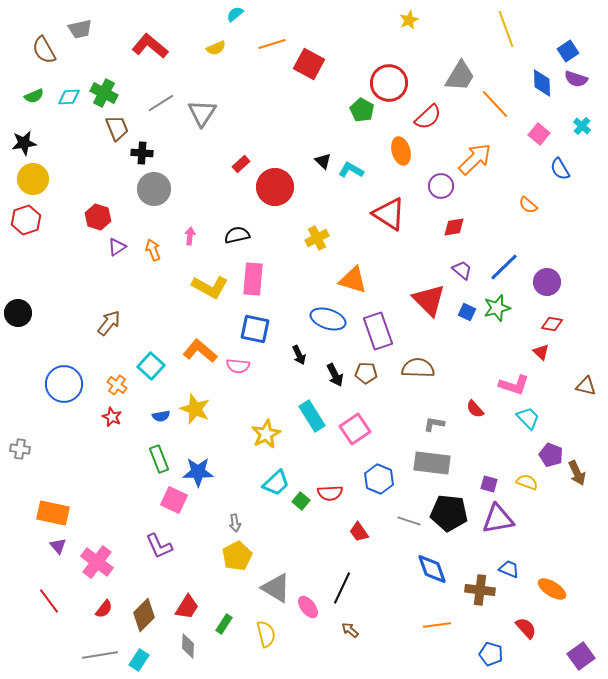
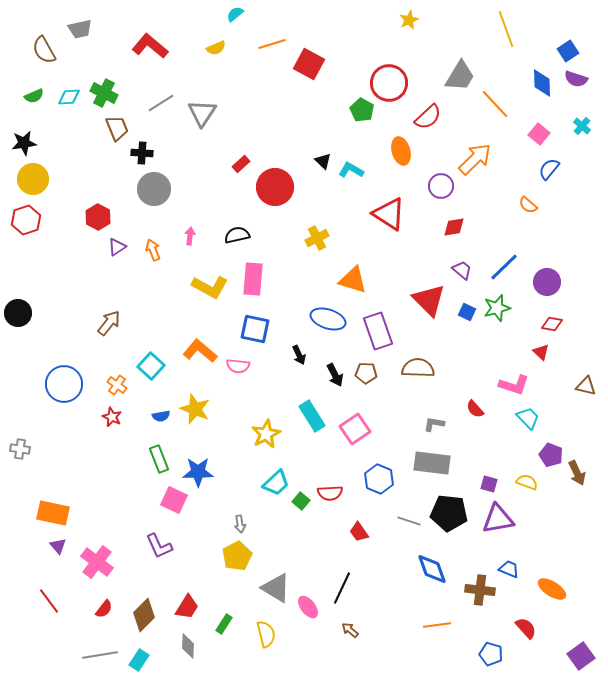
blue semicircle at (560, 169): moved 11 px left; rotated 70 degrees clockwise
red hexagon at (98, 217): rotated 10 degrees clockwise
gray arrow at (235, 523): moved 5 px right, 1 px down
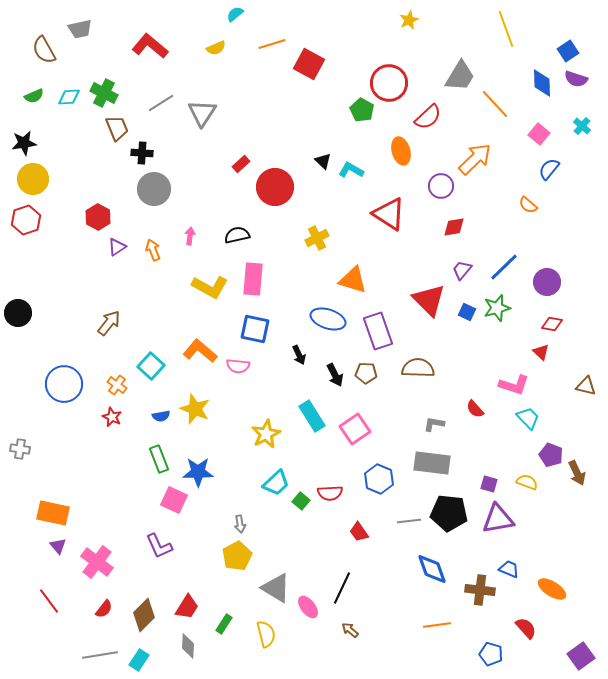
purple trapezoid at (462, 270): rotated 90 degrees counterclockwise
gray line at (409, 521): rotated 25 degrees counterclockwise
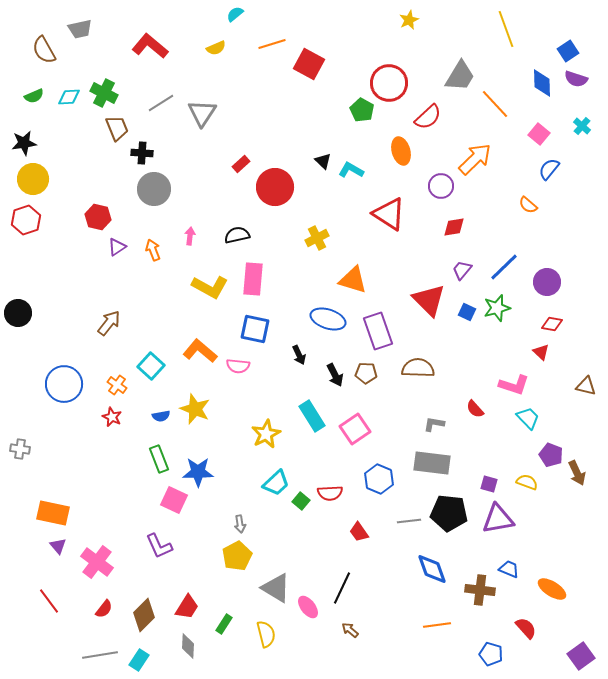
red hexagon at (98, 217): rotated 15 degrees counterclockwise
